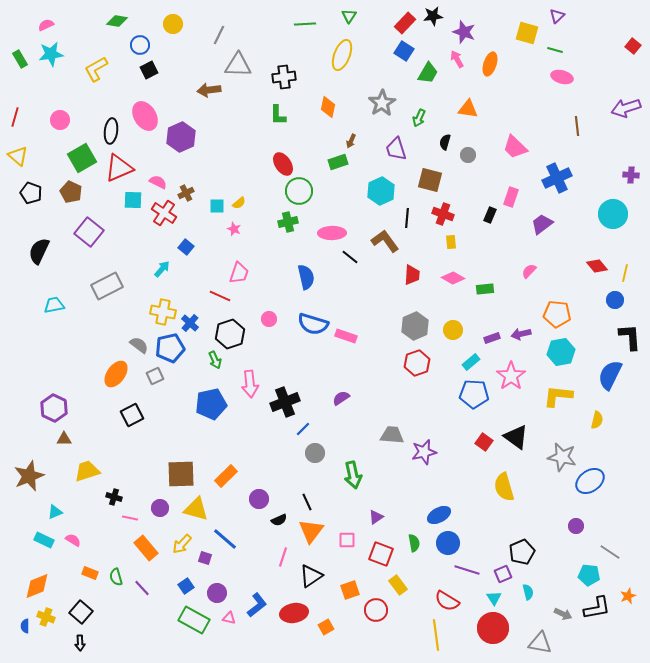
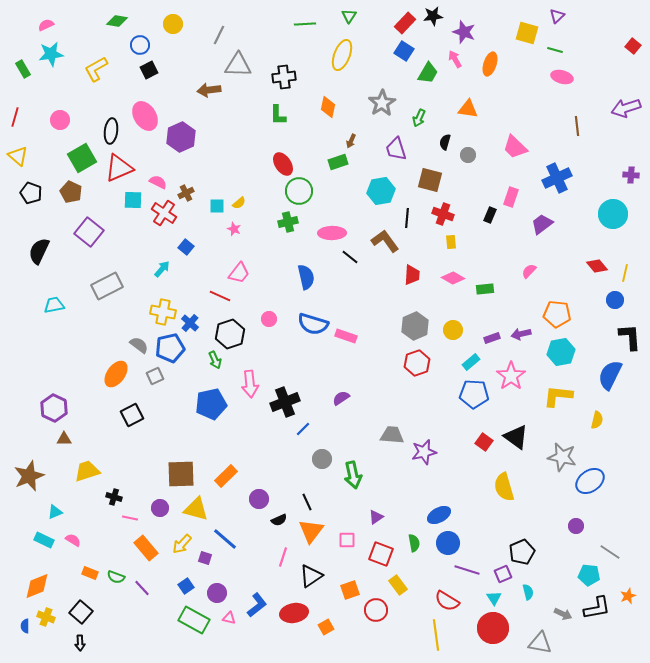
green rectangle at (20, 59): moved 3 px right, 10 px down
pink arrow at (457, 59): moved 2 px left
cyan hexagon at (381, 191): rotated 16 degrees clockwise
pink trapezoid at (239, 273): rotated 20 degrees clockwise
gray circle at (315, 453): moved 7 px right, 6 px down
green semicircle at (116, 577): rotated 54 degrees counterclockwise
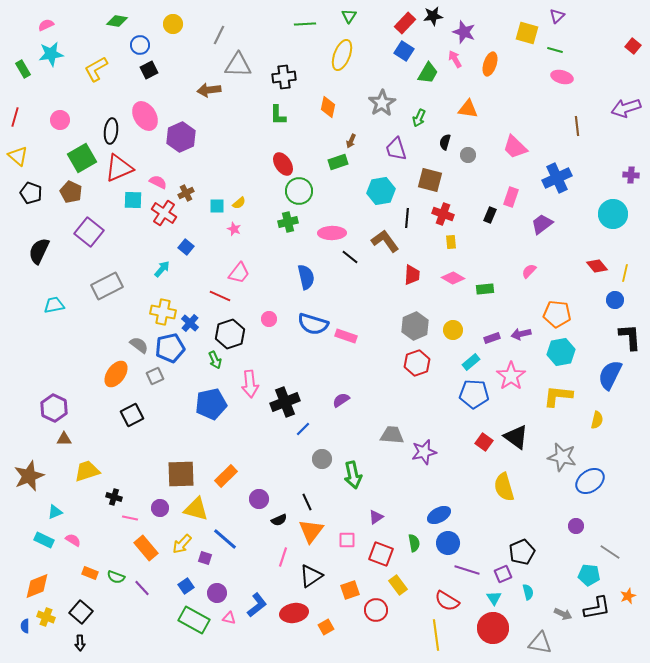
purple semicircle at (341, 398): moved 2 px down
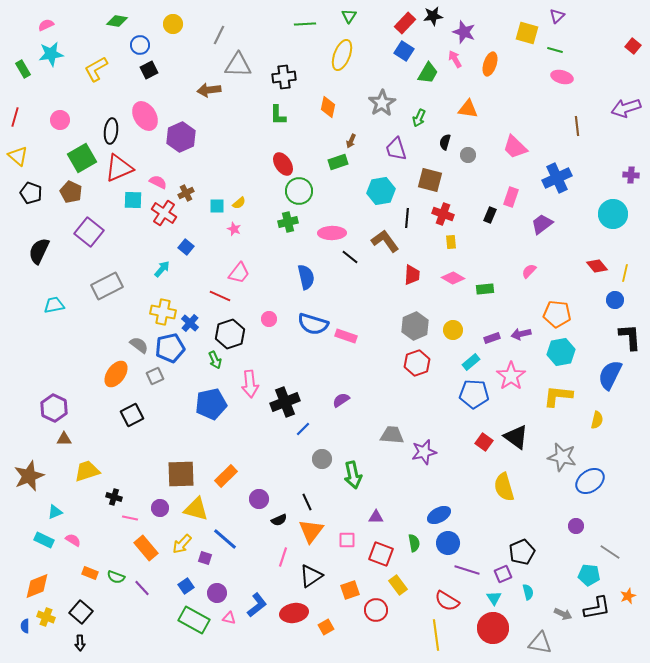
purple triangle at (376, 517): rotated 35 degrees clockwise
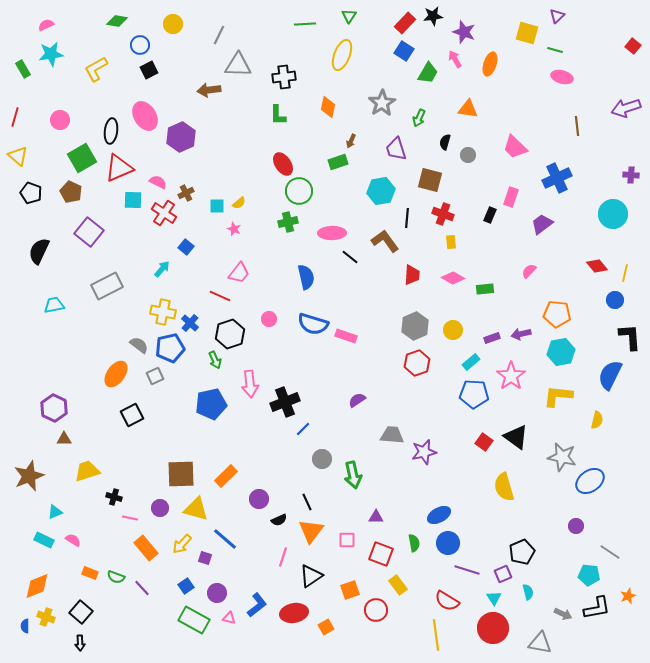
purple semicircle at (341, 400): moved 16 px right
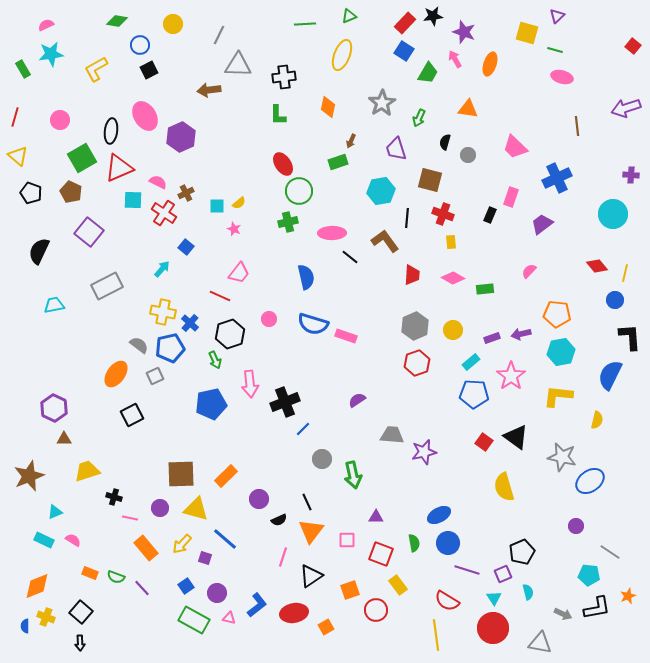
green triangle at (349, 16): rotated 35 degrees clockwise
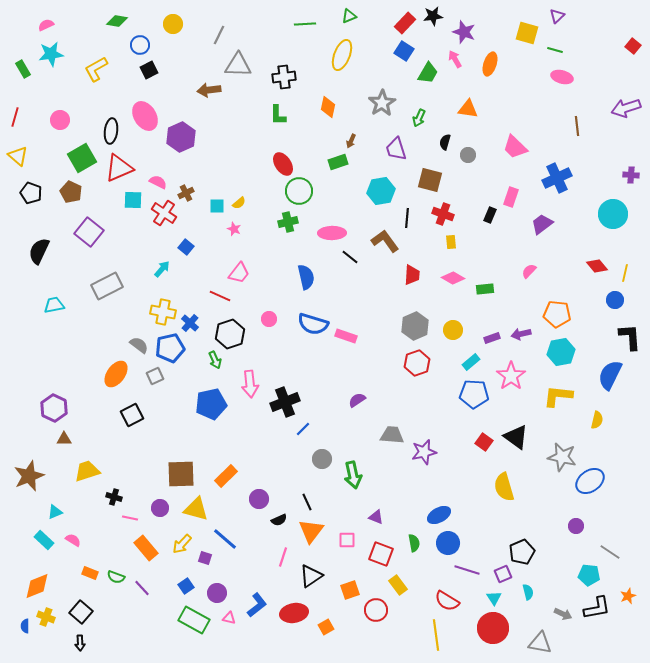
purple triangle at (376, 517): rotated 21 degrees clockwise
cyan rectangle at (44, 540): rotated 18 degrees clockwise
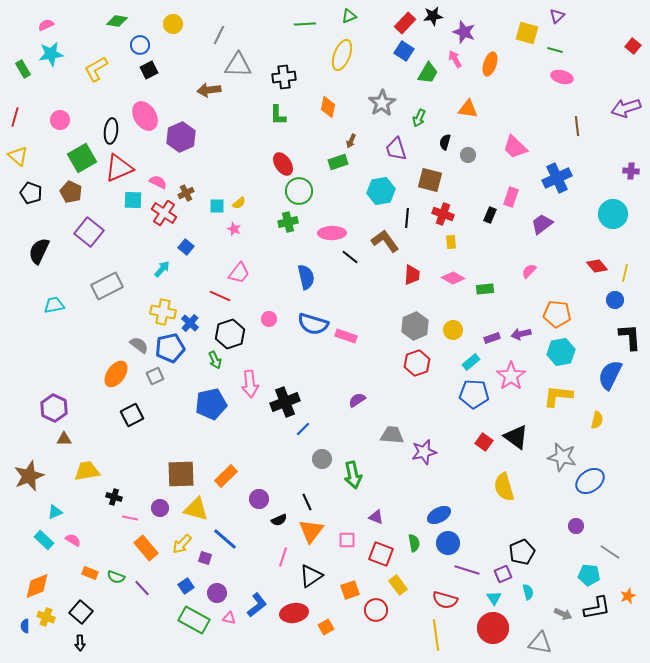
purple cross at (631, 175): moved 4 px up
yellow trapezoid at (87, 471): rotated 8 degrees clockwise
red semicircle at (447, 601): moved 2 px left, 1 px up; rotated 15 degrees counterclockwise
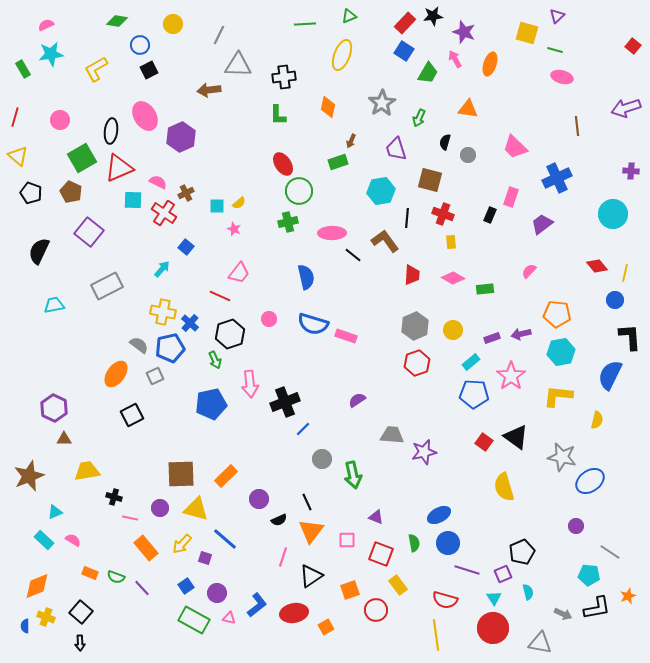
black line at (350, 257): moved 3 px right, 2 px up
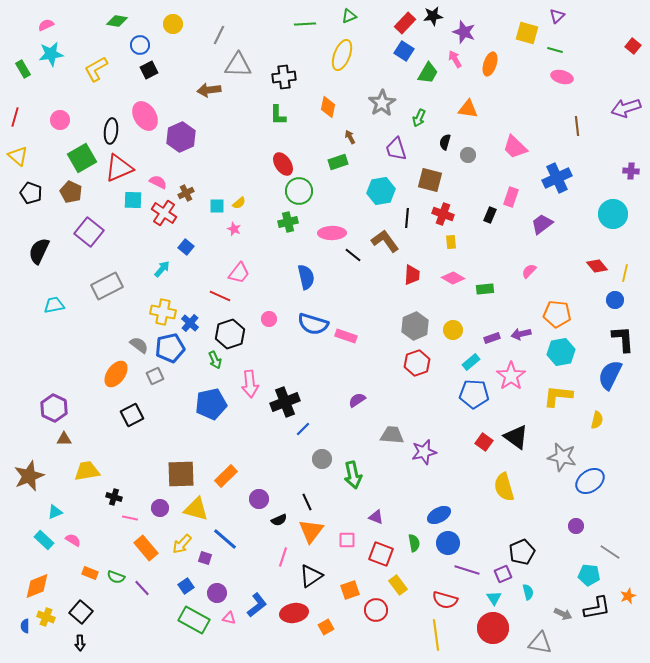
brown arrow at (351, 141): moved 1 px left, 4 px up; rotated 128 degrees clockwise
black L-shape at (630, 337): moved 7 px left, 2 px down
